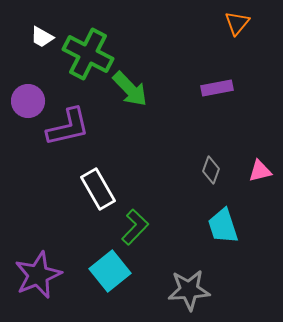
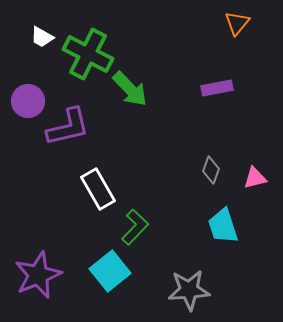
pink triangle: moved 5 px left, 7 px down
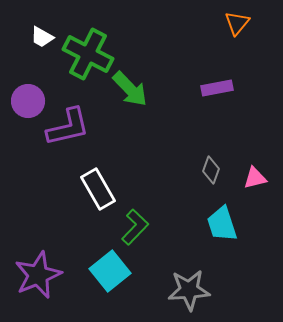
cyan trapezoid: moved 1 px left, 2 px up
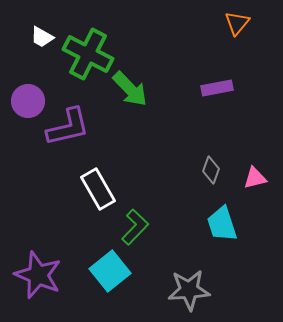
purple star: rotated 27 degrees counterclockwise
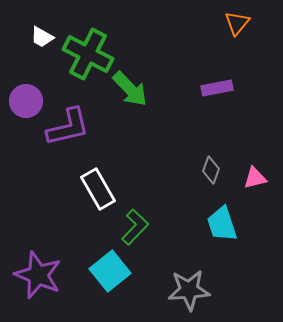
purple circle: moved 2 px left
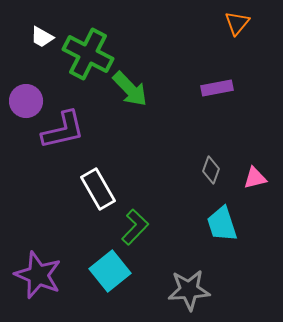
purple L-shape: moved 5 px left, 3 px down
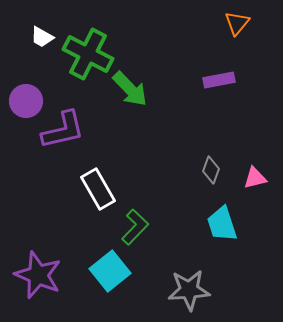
purple rectangle: moved 2 px right, 8 px up
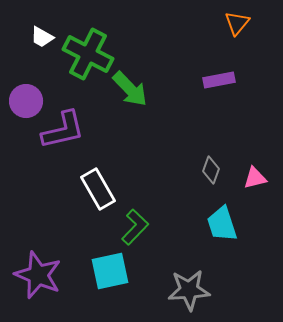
cyan square: rotated 27 degrees clockwise
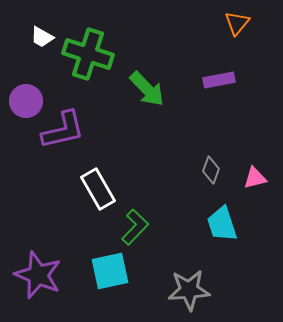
green cross: rotated 9 degrees counterclockwise
green arrow: moved 17 px right
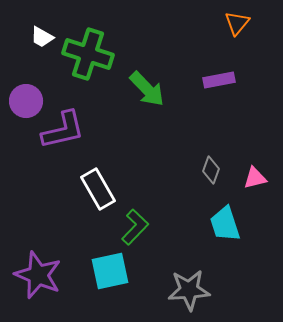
cyan trapezoid: moved 3 px right
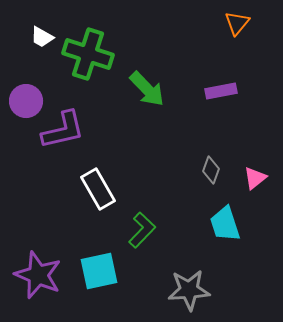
purple rectangle: moved 2 px right, 11 px down
pink triangle: rotated 25 degrees counterclockwise
green L-shape: moved 7 px right, 3 px down
cyan square: moved 11 px left
